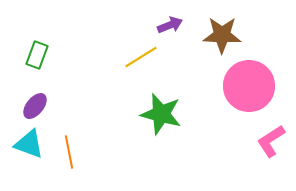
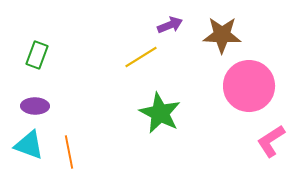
purple ellipse: rotated 52 degrees clockwise
green star: moved 1 px left, 1 px up; rotated 12 degrees clockwise
cyan triangle: moved 1 px down
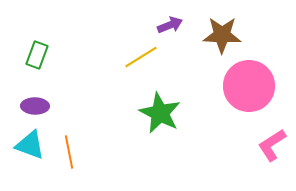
pink L-shape: moved 1 px right, 4 px down
cyan triangle: moved 1 px right
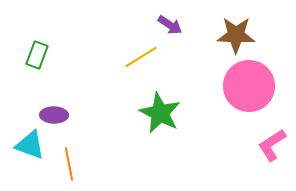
purple arrow: rotated 55 degrees clockwise
brown star: moved 14 px right
purple ellipse: moved 19 px right, 9 px down
orange line: moved 12 px down
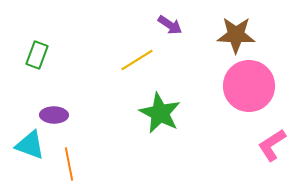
yellow line: moved 4 px left, 3 px down
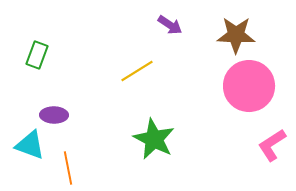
yellow line: moved 11 px down
green star: moved 6 px left, 26 px down
orange line: moved 1 px left, 4 px down
